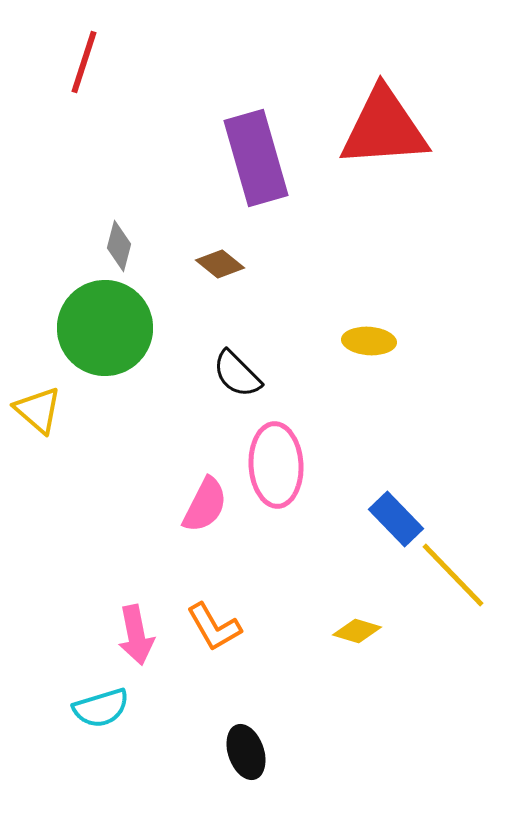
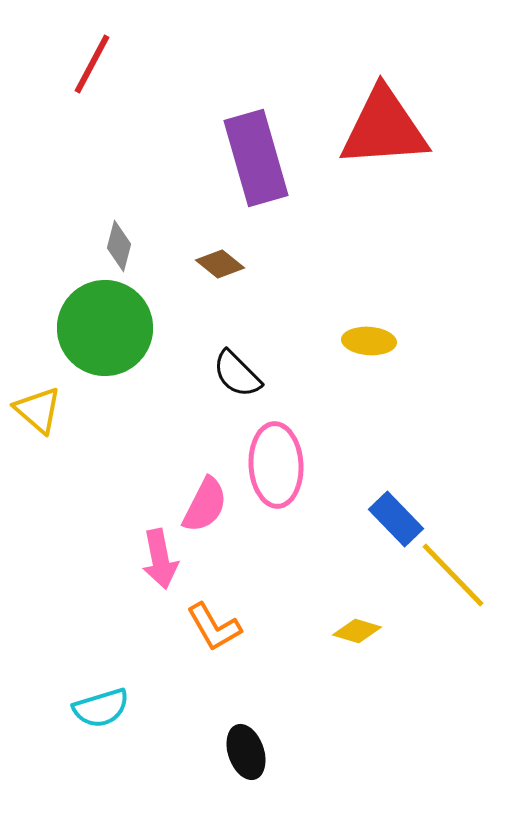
red line: moved 8 px right, 2 px down; rotated 10 degrees clockwise
pink arrow: moved 24 px right, 76 px up
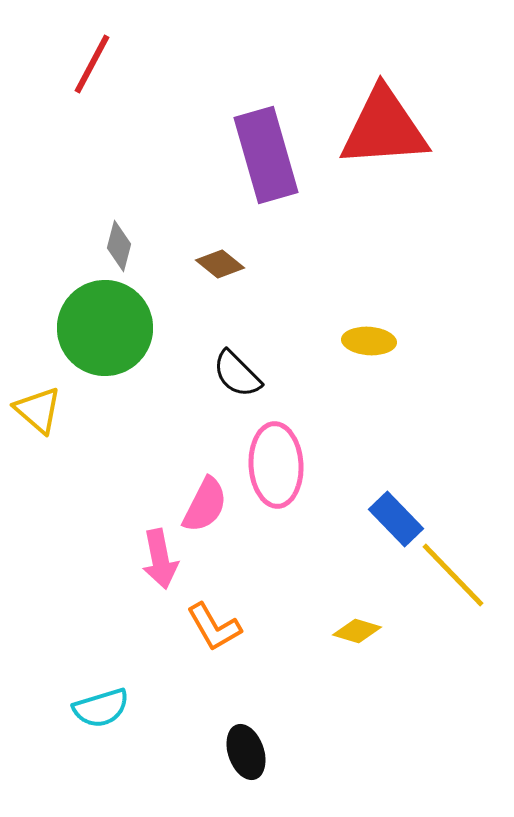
purple rectangle: moved 10 px right, 3 px up
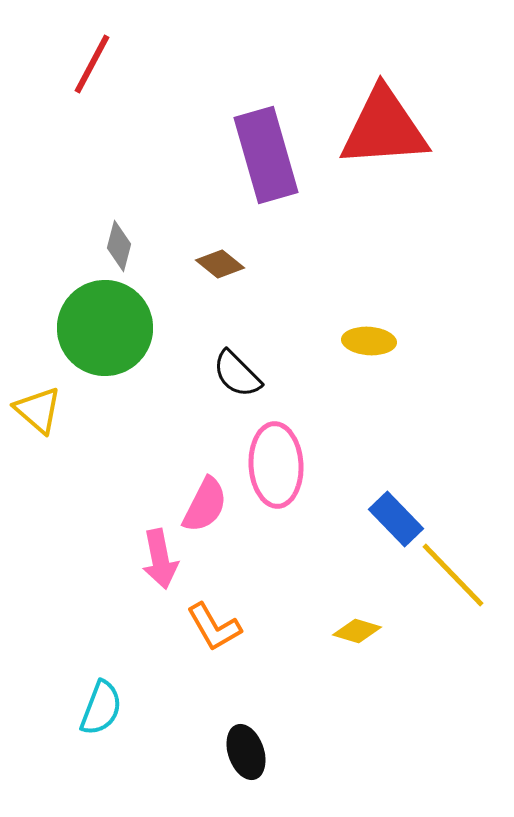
cyan semicircle: rotated 52 degrees counterclockwise
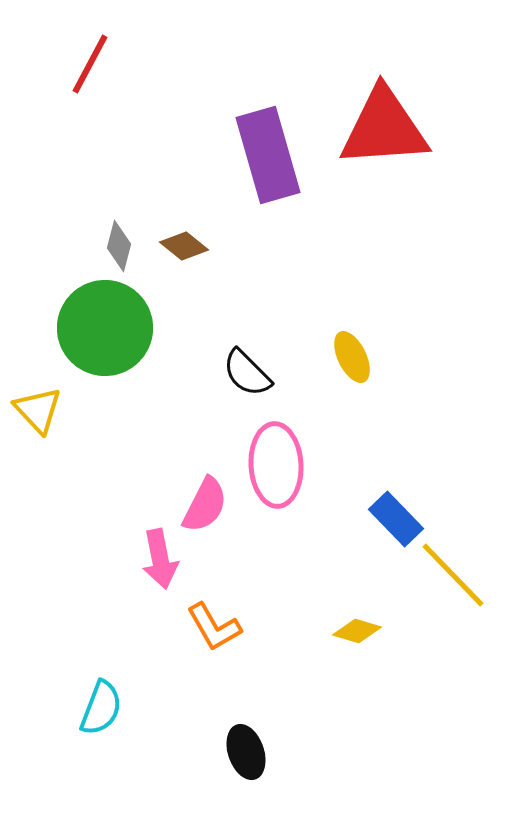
red line: moved 2 px left
purple rectangle: moved 2 px right
brown diamond: moved 36 px left, 18 px up
yellow ellipse: moved 17 px left, 16 px down; rotated 60 degrees clockwise
black semicircle: moved 10 px right, 1 px up
yellow triangle: rotated 6 degrees clockwise
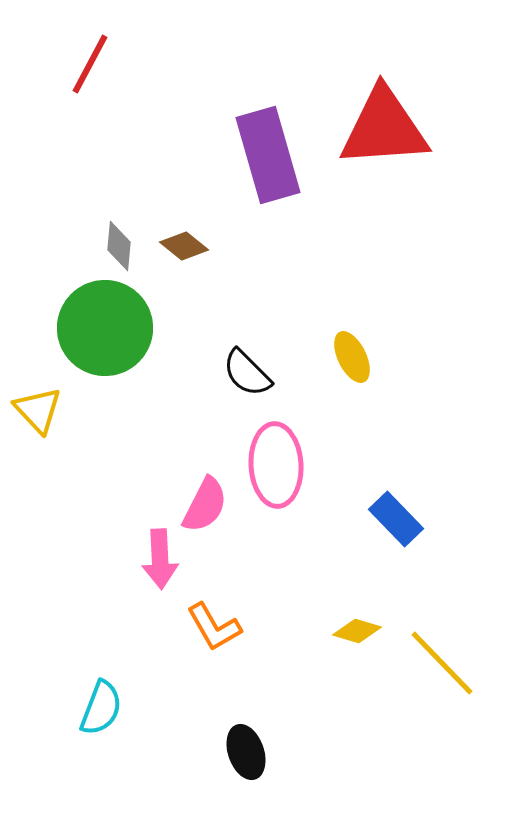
gray diamond: rotated 9 degrees counterclockwise
pink arrow: rotated 8 degrees clockwise
yellow line: moved 11 px left, 88 px down
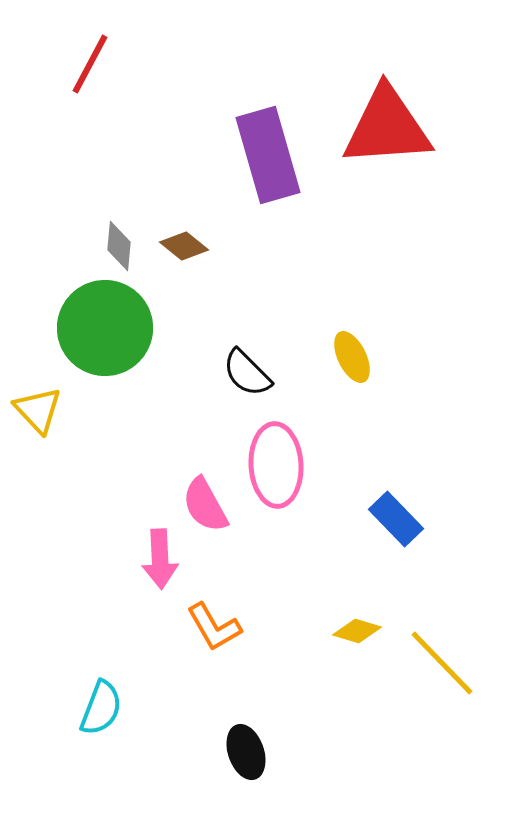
red triangle: moved 3 px right, 1 px up
pink semicircle: rotated 124 degrees clockwise
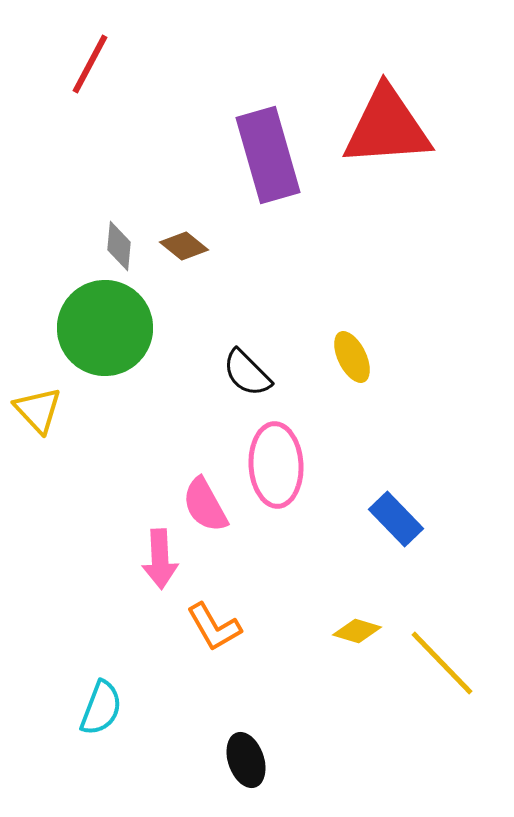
black ellipse: moved 8 px down
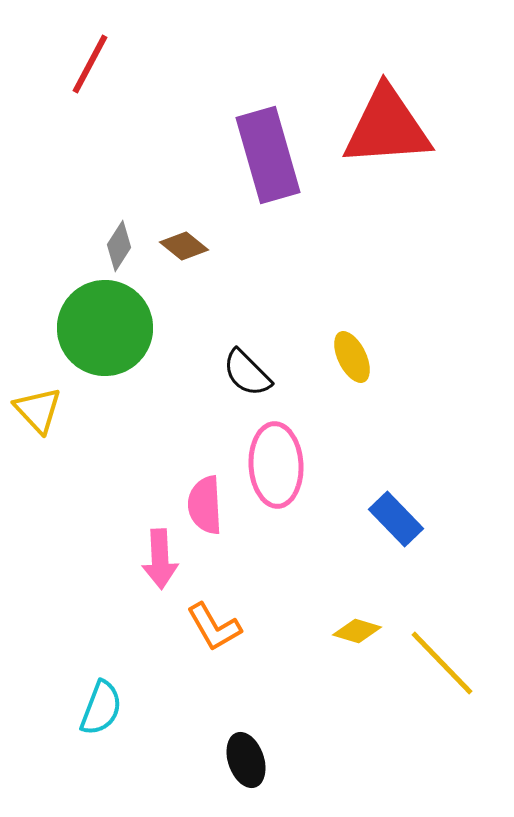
gray diamond: rotated 27 degrees clockwise
pink semicircle: rotated 26 degrees clockwise
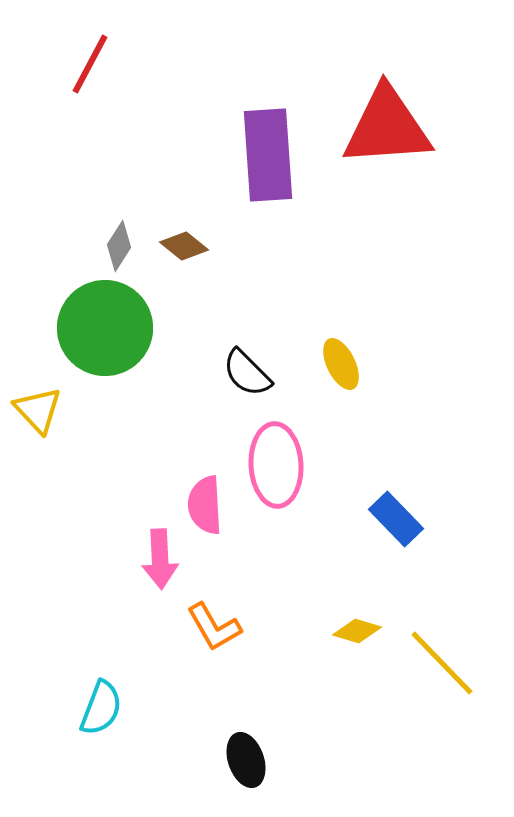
purple rectangle: rotated 12 degrees clockwise
yellow ellipse: moved 11 px left, 7 px down
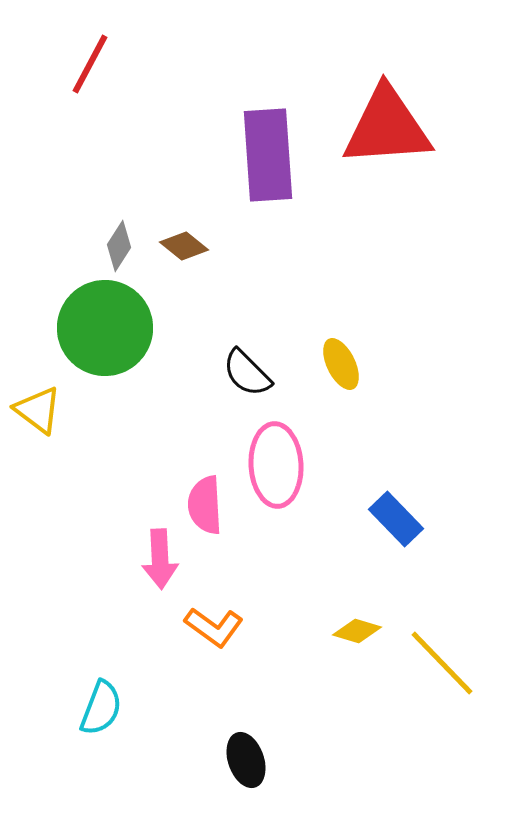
yellow triangle: rotated 10 degrees counterclockwise
orange L-shape: rotated 24 degrees counterclockwise
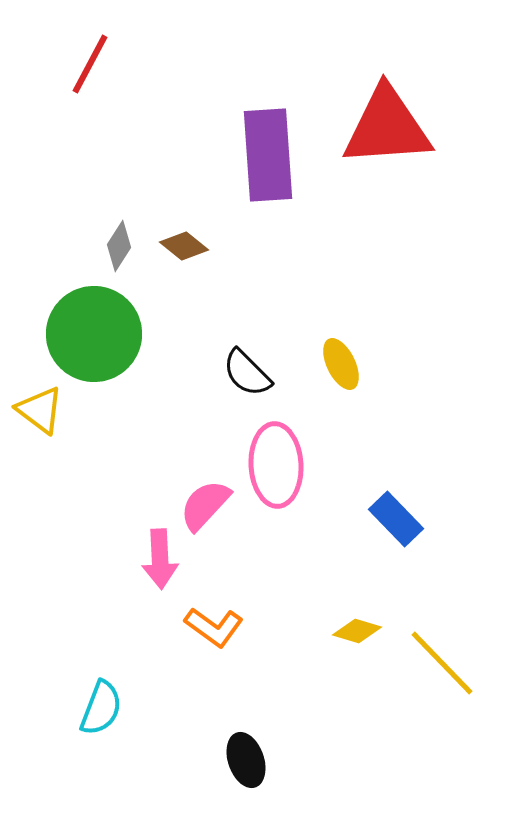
green circle: moved 11 px left, 6 px down
yellow triangle: moved 2 px right
pink semicircle: rotated 46 degrees clockwise
